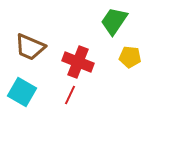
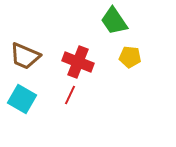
green trapezoid: rotated 68 degrees counterclockwise
brown trapezoid: moved 5 px left, 9 px down
cyan square: moved 7 px down
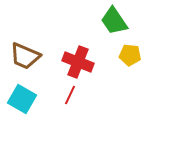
yellow pentagon: moved 2 px up
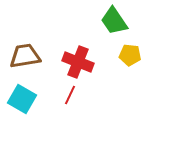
brown trapezoid: rotated 148 degrees clockwise
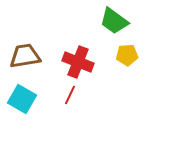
green trapezoid: rotated 20 degrees counterclockwise
yellow pentagon: moved 3 px left; rotated 10 degrees counterclockwise
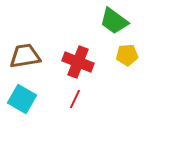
red line: moved 5 px right, 4 px down
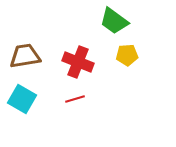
red line: rotated 48 degrees clockwise
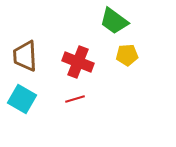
brown trapezoid: rotated 84 degrees counterclockwise
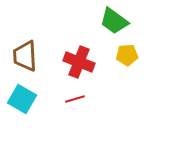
red cross: moved 1 px right
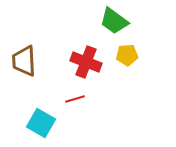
brown trapezoid: moved 1 px left, 5 px down
red cross: moved 7 px right
cyan square: moved 19 px right, 24 px down
